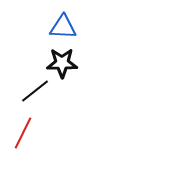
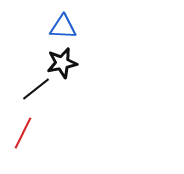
black star: rotated 12 degrees counterclockwise
black line: moved 1 px right, 2 px up
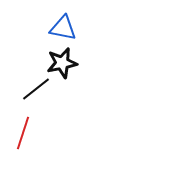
blue triangle: moved 1 px down; rotated 8 degrees clockwise
red line: rotated 8 degrees counterclockwise
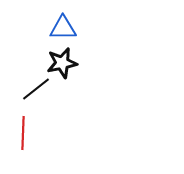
blue triangle: rotated 12 degrees counterclockwise
red line: rotated 16 degrees counterclockwise
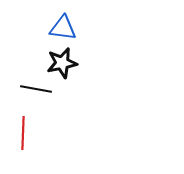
blue triangle: rotated 8 degrees clockwise
black line: rotated 48 degrees clockwise
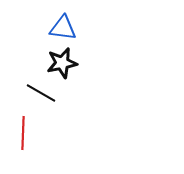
black line: moved 5 px right, 4 px down; rotated 20 degrees clockwise
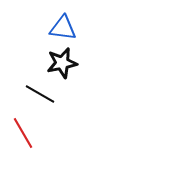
black line: moved 1 px left, 1 px down
red line: rotated 32 degrees counterclockwise
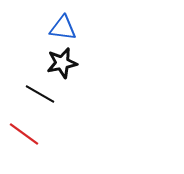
red line: moved 1 px right, 1 px down; rotated 24 degrees counterclockwise
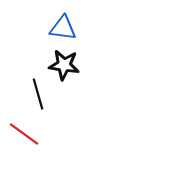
black star: moved 2 px right, 2 px down; rotated 20 degrees clockwise
black line: moved 2 px left; rotated 44 degrees clockwise
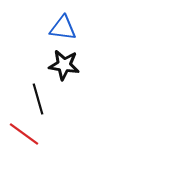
black line: moved 5 px down
